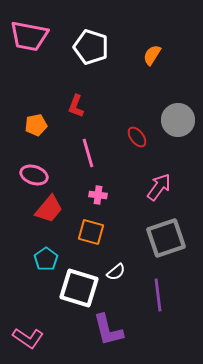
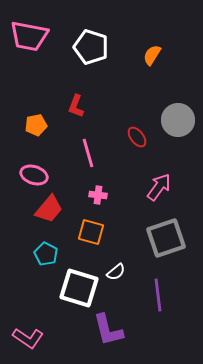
cyan pentagon: moved 5 px up; rotated 10 degrees counterclockwise
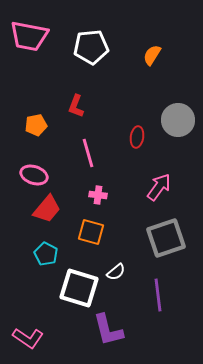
white pentagon: rotated 24 degrees counterclockwise
red ellipse: rotated 45 degrees clockwise
red trapezoid: moved 2 px left
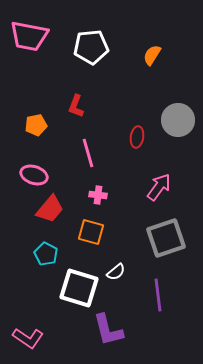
red trapezoid: moved 3 px right
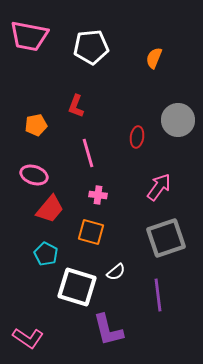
orange semicircle: moved 2 px right, 3 px down; rotated 10 degrees counterclockwise
white square: moved 2 px left, 1 px up
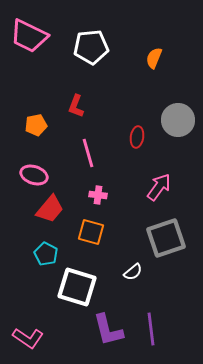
pink trapezoid: rotated 15 degrees clockwise
white semicircle: moved 17 px right
purple line: moved 7 px left, 34 px down
